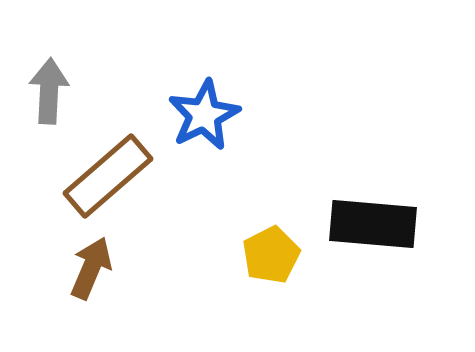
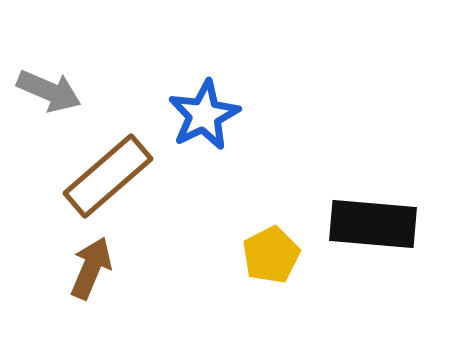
gray arrow: rotated 110 degrees clockwise
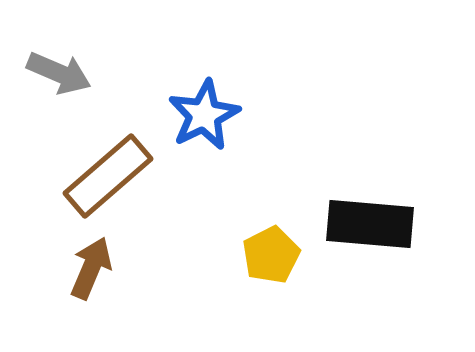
gray arrow: moved 10 px right, 18 px up
black rectangle: moved 3 px left
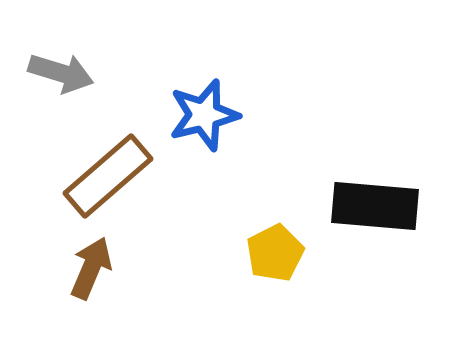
gray arrow: moved 2 px right; rotated 6 degrees counterclockwise
blue star: rotated 12 degrees clockwise
black rectangle: moved 5 px right, 18 px up
yellow pentagon: moved 4 px right, 2 px up
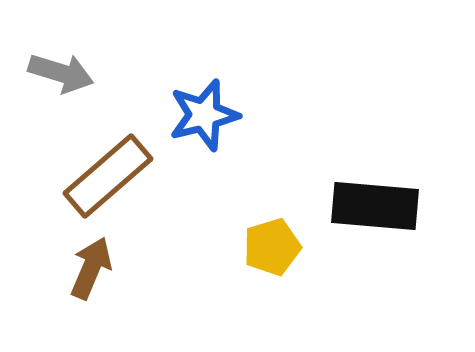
yellow pentagon: moved 3 px left, 6 px up; rotated 10 degrees clockwise
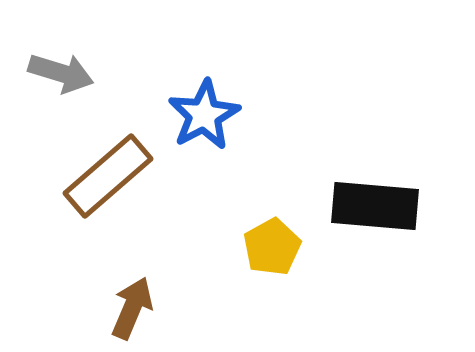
blue star: rotated 14 degrees counterclockwise
yellow pentagon: rotated 12 degrees counterclockwise
brown arrow: moved 41 px right, 40 px down
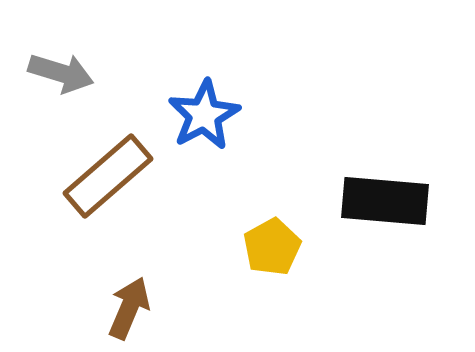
black rectangle: moved 10 px right, 5 px up
brown arrow: moved 3 px left
